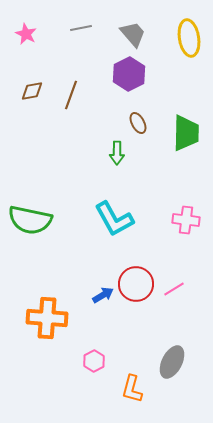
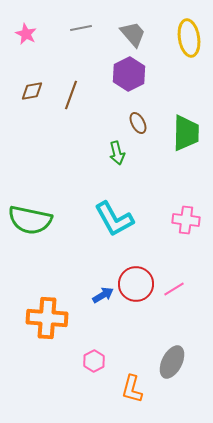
green arrow: rotated 15 degrees counterclockwise
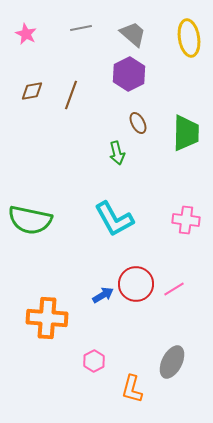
gray trapezoid: rotated 8 degrees counterclockwise
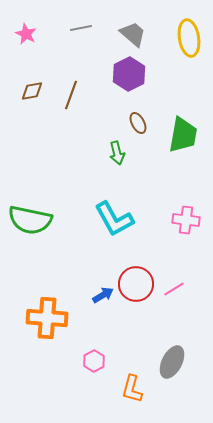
green trapezoid: moved 3 px left, 2 px down; rotated 9 degrees clockwise
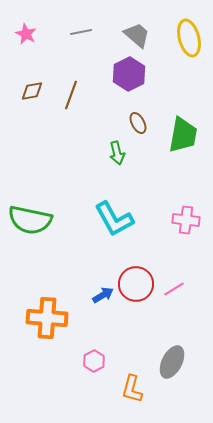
gray line: moved 4 px down
gray trapezoid: moved 4 px right, 1 px down
yellow ellipse: rotated 6 degrees counterclockwise
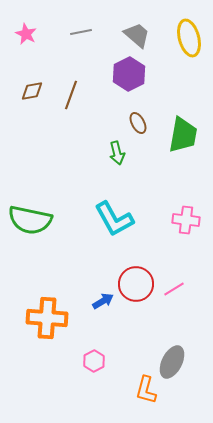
blue arrow: moved 6 px down
orange L-shape: moved 14 px right, 1 px down
